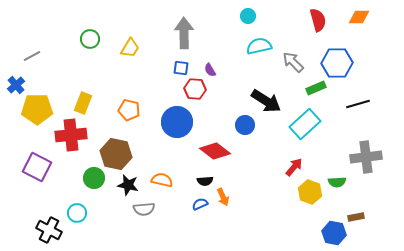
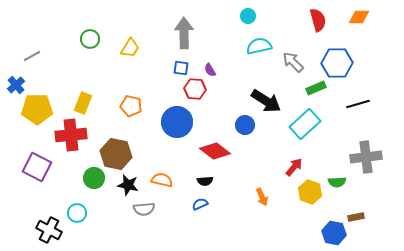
orange pentagon at (129, 110): moved 2 px right, 4 px up
orange arrow at (223, 197): moved 39 px right
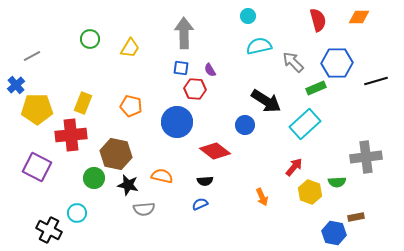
black line at (358, 104): moved 18 px right, 23 px up
orange semicircle at (162, 180): moved 4 px up
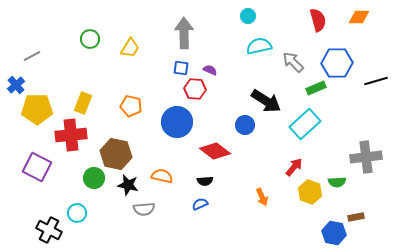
purple semicircle at (210, 70): rotated 144 degrees clockwise
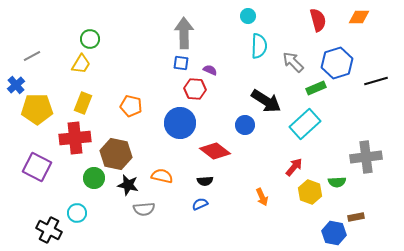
cyan semicircle at (259, 46): rotated 105 degrees clockwise
yellow trapezoid at (130, 48): moved 49 px left, 16 px down
blue hexagon at (337, 63): rotated 16 degrees counterclockwise
blue square at (181, 68): moved 5 px up
blue circle at (177, 122): moved 3 px right, 1 px down
red cross at (71, 135): moved 4 px right, 3 px down
